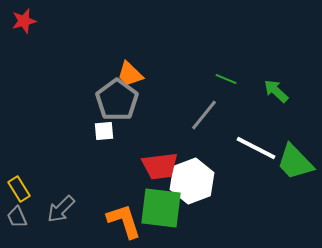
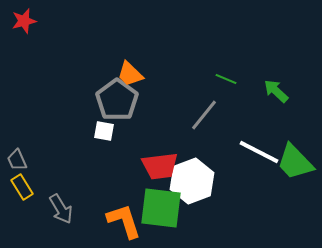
white square: rotated 15 degrees clockwise
white line: moved 3 px right, 4 px down
yellow rectangle: moved 3 px right, 2 px up
gray arrow: rotated 76 degrees counterclockwise
gray trapezoid: moved 57 px up
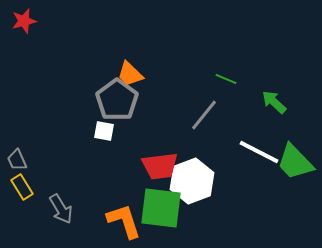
green arrow: moved 2 px left, 11 px down
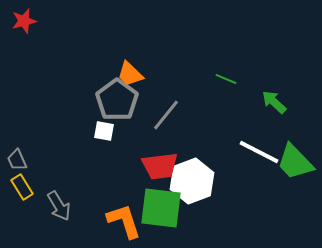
gray line: moved 38 px left
gray arrow: moved 2 px left, 3 px up
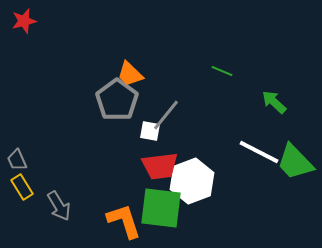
green line: moved 4 px left, 8 px up
white square: moved 46 px right
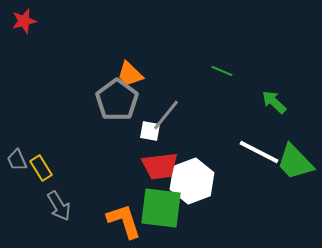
yellow rectangle: moved 19 px right, 19 px up
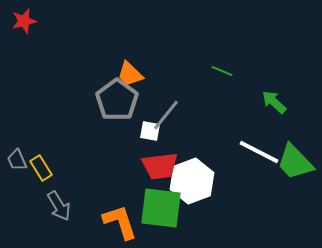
orange L-shape: moved 4 px left, 1 px down
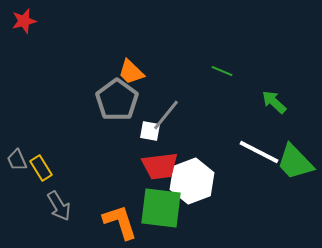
orange trapezoid: moved 1 px right, 2 px up
